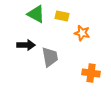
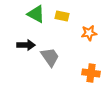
orange star: moved 7 px right; rotated 21 degrees counterclockwise
gray trapezoid: rotated 25 degrees counterclockwise
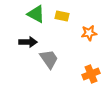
black arrow: moved 2 px right, 3 px up
gray trapezoid: moved 1 px left, 2 px down
orange cross: moved 1 px down; rotated 30 degrees counterclockwise
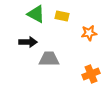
gray trapezoid: rotated 55 degrees counterclockwise
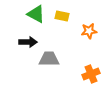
orange star: moved 2 px up
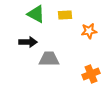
yellow rectangle: moved 3 px right, 1 px up; rotated 16 degrees counterclockwise
